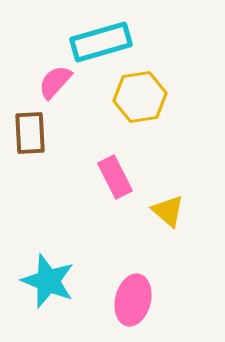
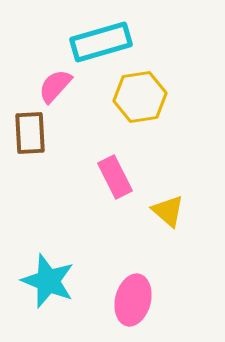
pink semicircle: moved 4 px down
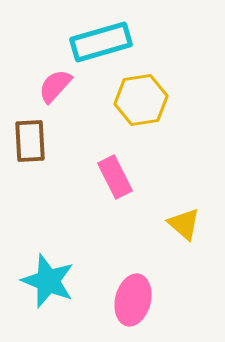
yellow hexagon: moved 1 px right, 3 px down
brown rectangle: moved 8 px down
yellow triangle: moved 16 px right, 13 px down
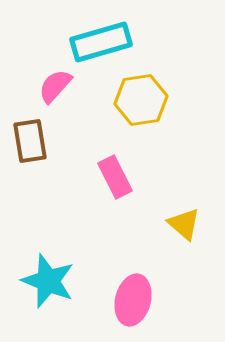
brown rectangle: rotated 6 degrees counterclockwise
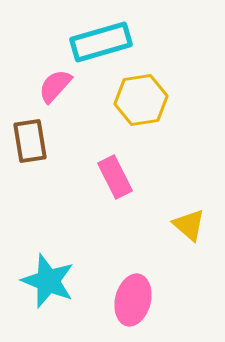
yellow triangle: moved 5 px right, 1 px down
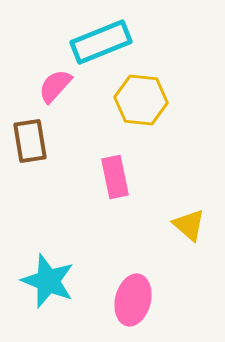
cyan rectangle: rotated 6 degrees counterclockwise
yellow hexagon: rotated 15 degrees clockwise
pink rectangle: rotated 15 degrees clockwise
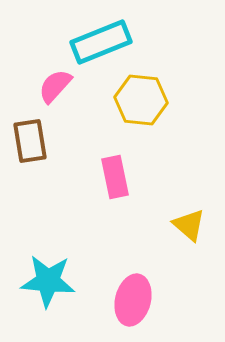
cyan star: rotated 16 degrees counterclockwise
